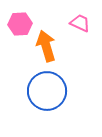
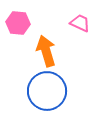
pink hexagon: moved 2 px left, 1 px up; rotated 10 degrees clockwise
orange arrow: moved 5 px down
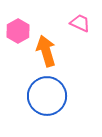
pink hexagon: moved 8 px down; rotated 25 degrees clockwise
blue circle: moved 5 px down
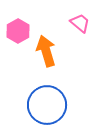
pink trapezoid: rotated 15 degrees clockwise
blue circle: moved 9 px down
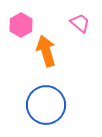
pink hexagon: moved 3 px right, 6 px up
blue circle: moved 1 px left
